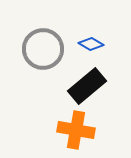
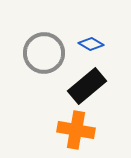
gray circle: moved 1 px right, 4 px down
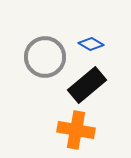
gray circle: moved 1 px right, 4 px down
black rectangle: moved 1 px up
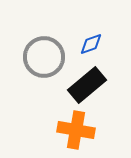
blue diamond: rotated 50 degrees counterclockwise
gray circle: moved 1 px left
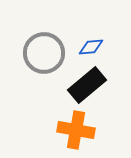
blue diamond: moved 3 px down; rotated 15 degrees clockwise
gray circle: moved 4 px up
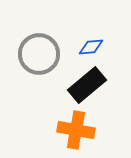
gray circle: moved 5 px left, 1 px down
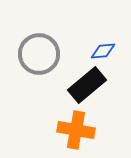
blue diamond: moved 12 px right, 4 px down
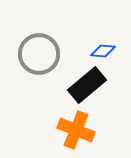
blue diamond: rotated 10 degrees clockwise
orange cross: rotated 12 degrees clockwise
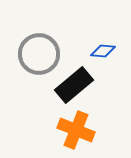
black rectangle: moved 13 px left
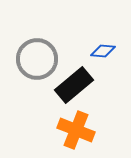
gray circle: moved 2 px left, 5 px down
